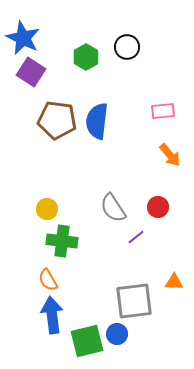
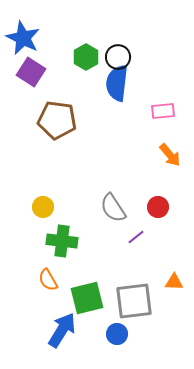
black circle: moved 9 px left, 10 px down
blue semicircle: moved 20 px right, 38 px up
yellow circle: moved 4 px left, 2 px up
blue arrow: moved 10 px right, 15 px down; rotated 39 degrees clockwise
green square: moved 43 px up
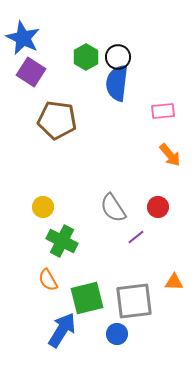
green cross: rotated 20 degrees clockwise
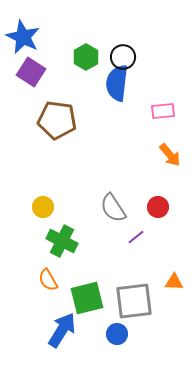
blue star: moved 1 px up
black circle: moved 5 px right
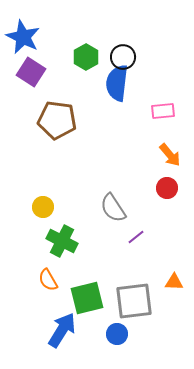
red circle: moved 9 px right, 19 px up
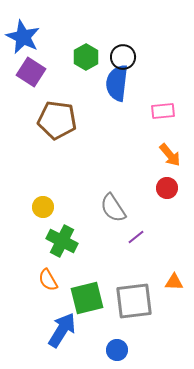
blue circle: moved 16 px down
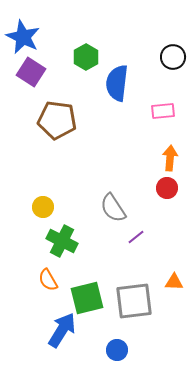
black circle: moved 50 px right
orange arrow: moved 3 px down; rotated 135 degrees counterclockwise
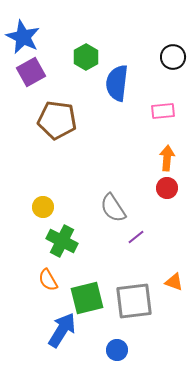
purple square: rotated 28 degrees clockwise
orange arrow: moved 3 px left
orange triangle: rotated 18 degrees clockwise
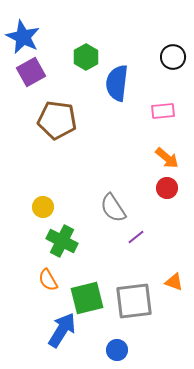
orange arrow: rotated 125 degrees clockwise
